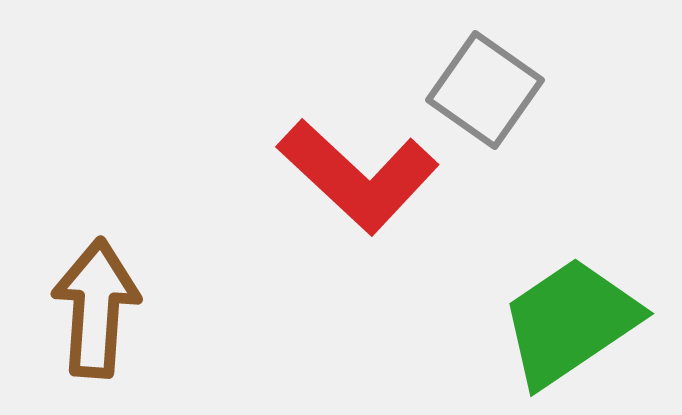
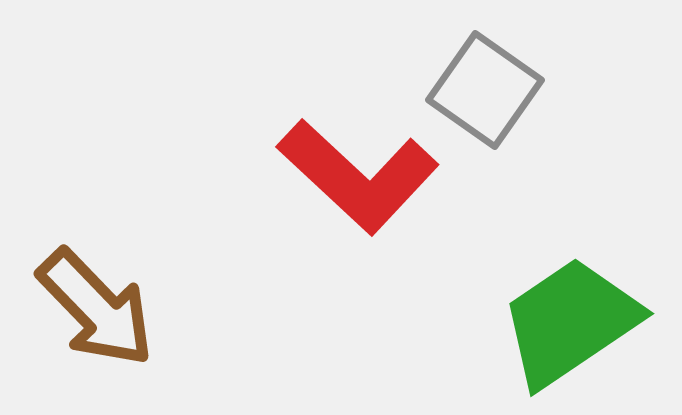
brown arrow: rotated 132 degrees clockwise
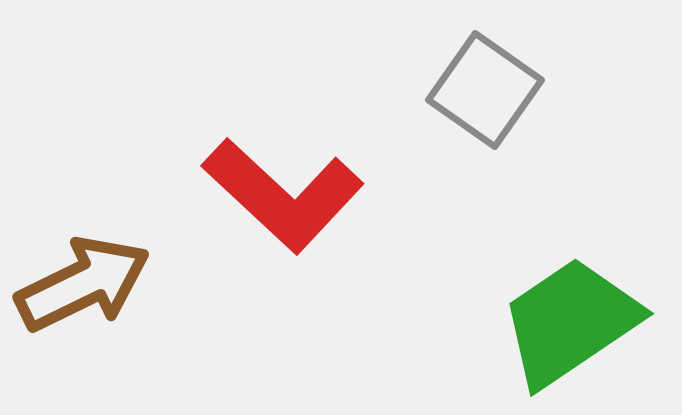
red L-shape: moved 75 px left, 19 px down
brown arrow: moved 13 px left, 24 px up; rotated 72 degrees counterclockwise
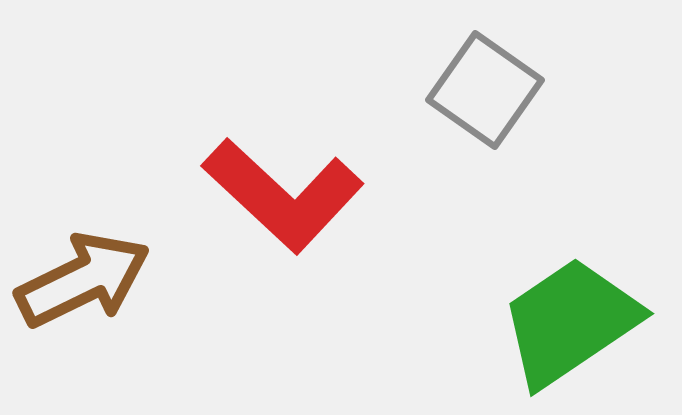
brown arrow: moved 4 px up
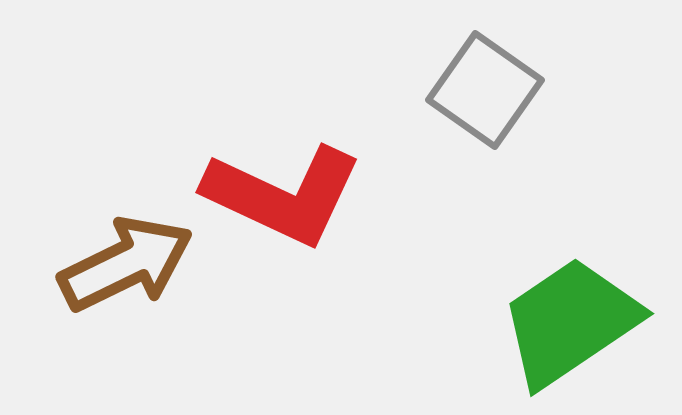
red L-shape: rotated 18 degrees counterclockwise
brown arrow: moved 43 px right, 16 px up
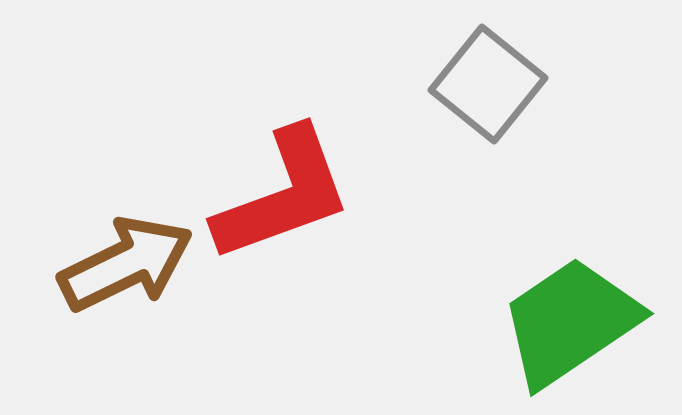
gray square: moved 3 px right, 6 px up; rotated 4 degrees clockwise
red L-shape: rotated 45 degrees counterclockwise
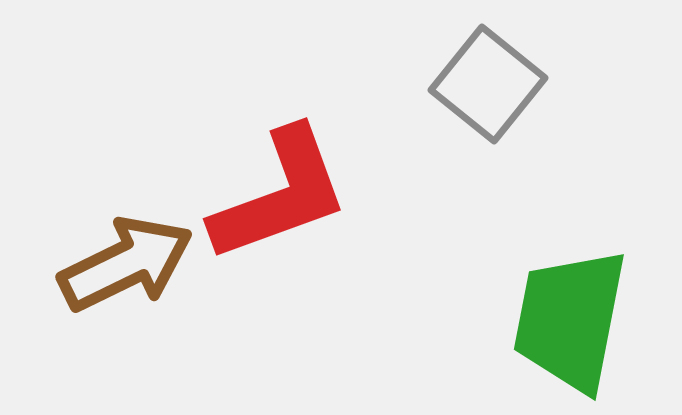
red L-shape: moved 3 px left
green trapezoid: moved 2 px up; rotated 45 degrees counterclockwise
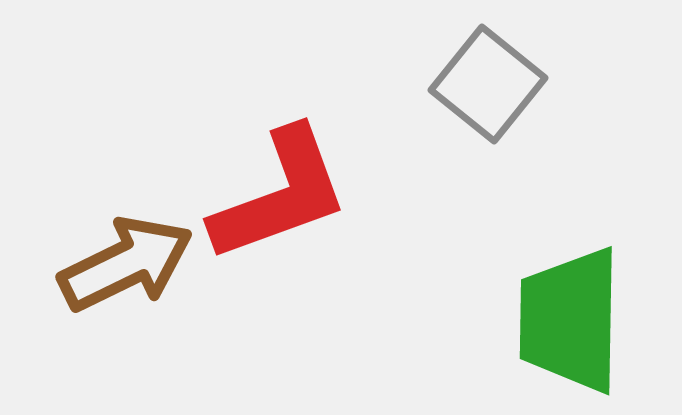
green trapezoid: rotated 10 degrees counterclockwise
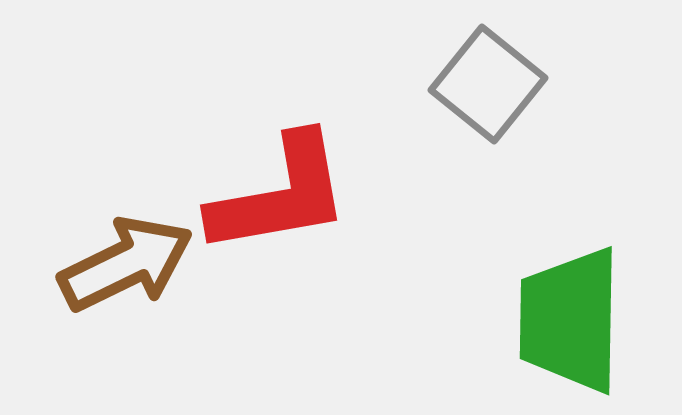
red L-shape: rotated 10 degrees clockwise
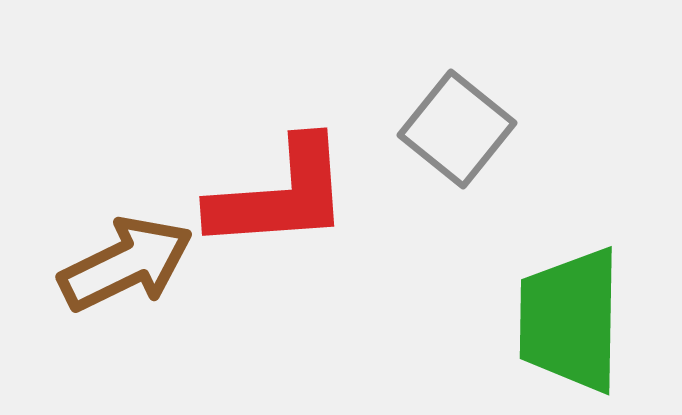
gray square: moved 31 px left, 45 px down
red L-shape: rotated 6 degrees clockwise
